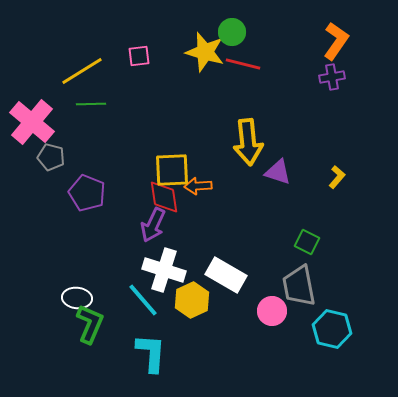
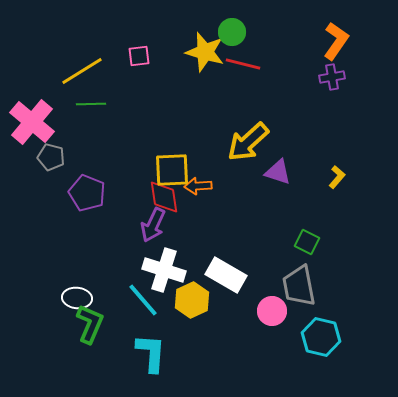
yellow arrow: rotated 54 degrees clockwise
cyan hexagon: moved 11 px left, 8 px down
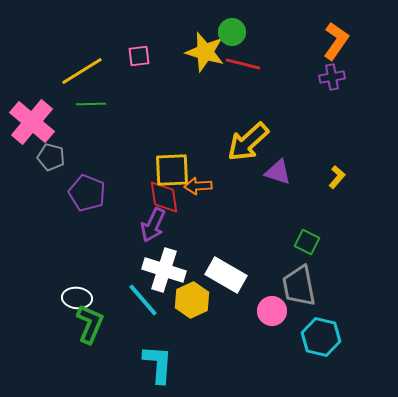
cyan L-shape: moved 7 px right, 11 px down
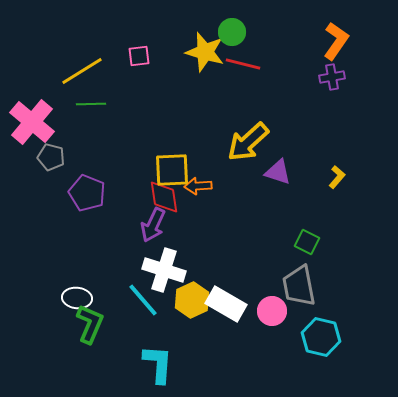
white rectangle: moved 29 px down
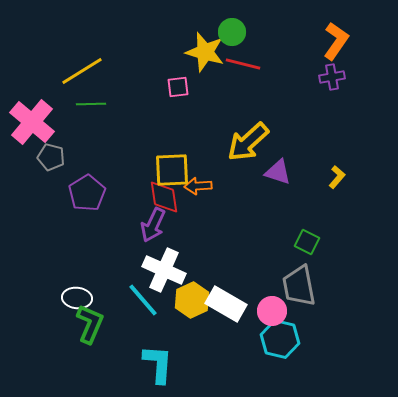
pink square: moved 39 px right, 31 px down
purple pentagon: rotated 18 degrees clockwise
white cross: rotated 6 degrees clockwise
cyan hexagon: moved 41 px left, 2 px down
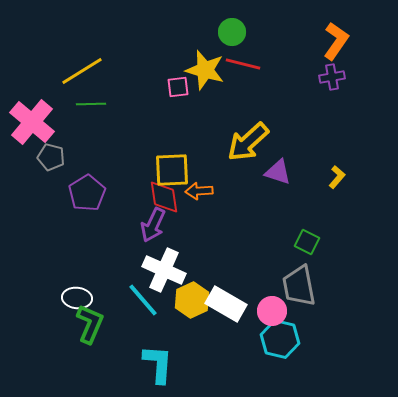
yellow star: moved 18 px down
orange arrow: moved 1 px right, 5 px down
